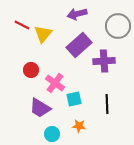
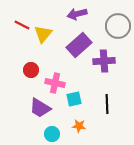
pink cross: rotated 24 degrees counterclockwise
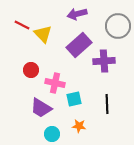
yellow triangle: rotated 24 degrees counterclockwise
purple trapezoid: moved 1 px right
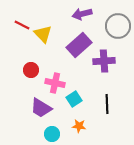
purple arrow: moved 5 px right
cyan square: rotated 21 degrees counterclockwise
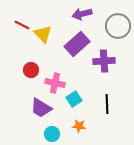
purple rectangle: moved 2 px left, 1 px up
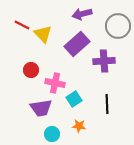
purple trapezoid: rotated 40 degrees counterclockwise
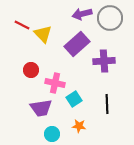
gray circle: moved 8 px left, 8 px up
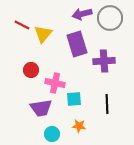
yellow triangle: rotated 24 degrees clockwise
purple rectangle: rotated 65 degrees counterclockwise
cyan square: rotated 28 degrees clockwise
